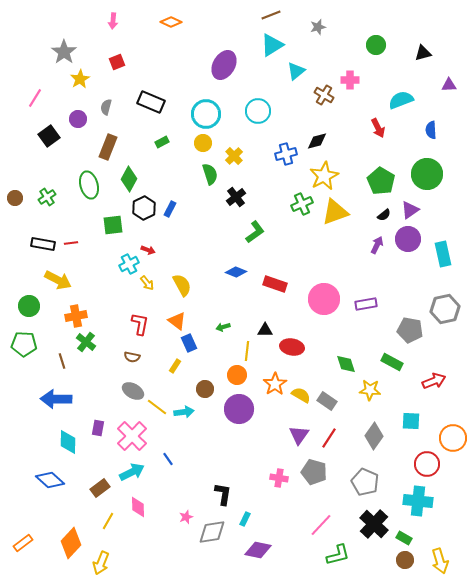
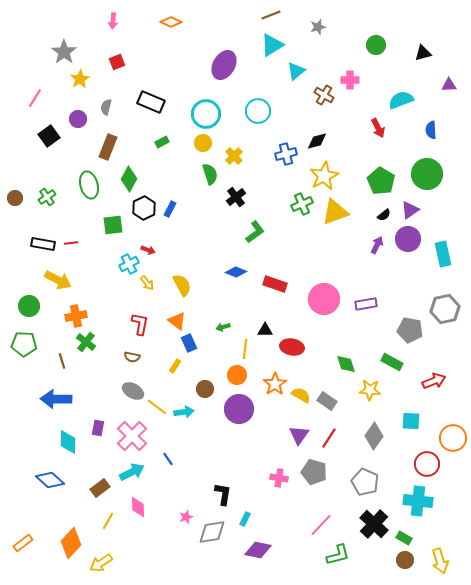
yellow line at (247, 351): moved 2 px left, 2 px up
yellow arrow at (101, 563): rotated 35 degrees clockwise
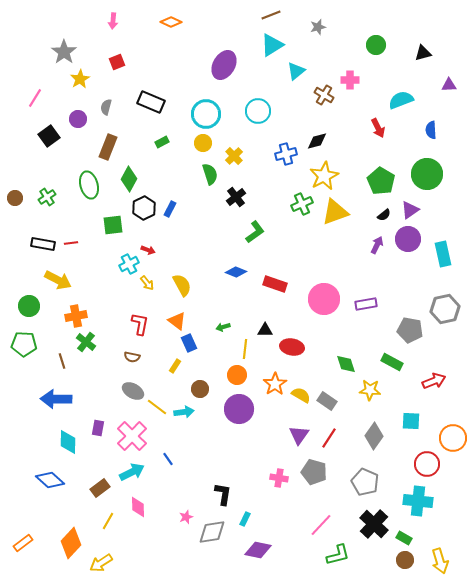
brown circle at (205, 389): moved 5 px left
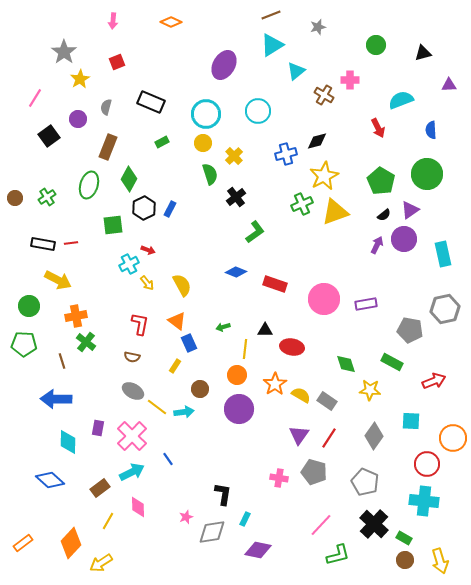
green ellipse at (89, 185): rotated 32 degrees clockwise
purple circle at (408, 239): moved 4 px left
cyan cross at (418, 501): moved 6 px right
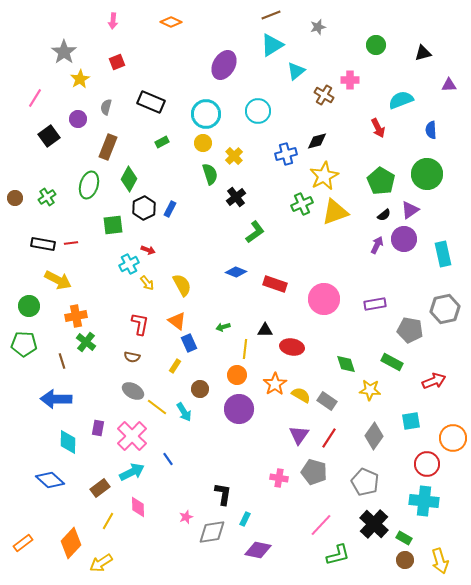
purple rectangle at (366, 304): moved 9 px right
cyan arrow at (184, 412): rotated 66 degrees clockwise
cyan square at (411, 421): rotated 12 degrees counterclockwise
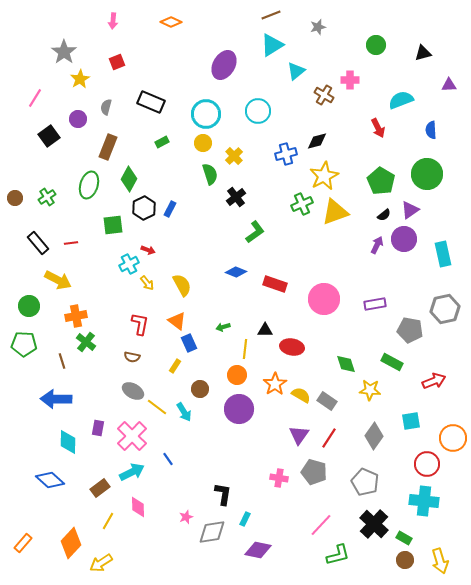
black rectangle at (43, 244): moved 5 px left, 1 px up; rotated 40 degrees clockwise
orange rectangle at (23, 543): rotated 12 degrees counterclockwise
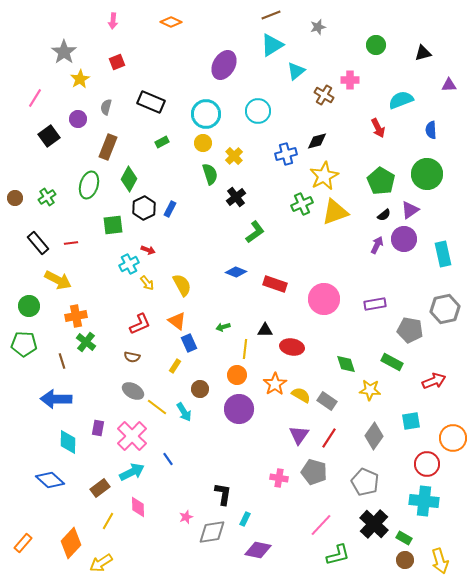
red L-shape at (140, 324): rotated 55 degrees clockwise
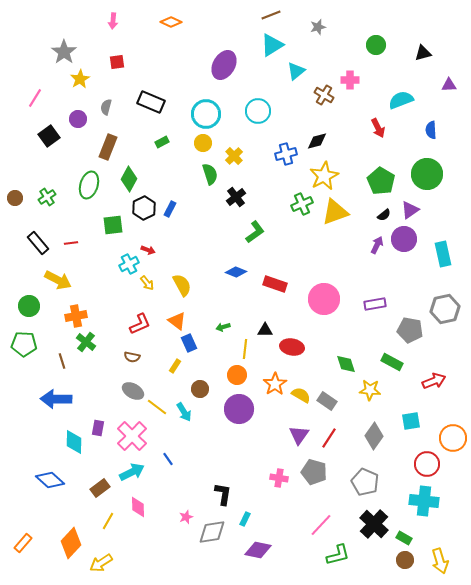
red square at (117, 62): rotated 14 degrees clockwise
cyan diamond at (68, 442): moved 6 px right
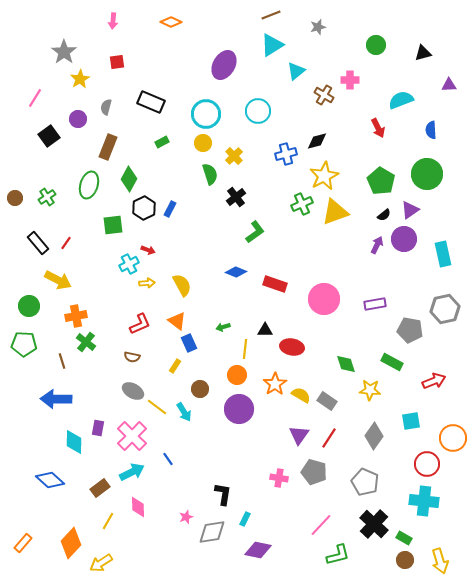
red line at (71, 243): moved 5 px left; rotated 48 degrees counterclockwise
yellow arrow at (147, 283): rotated 56 degrees counterclockwise
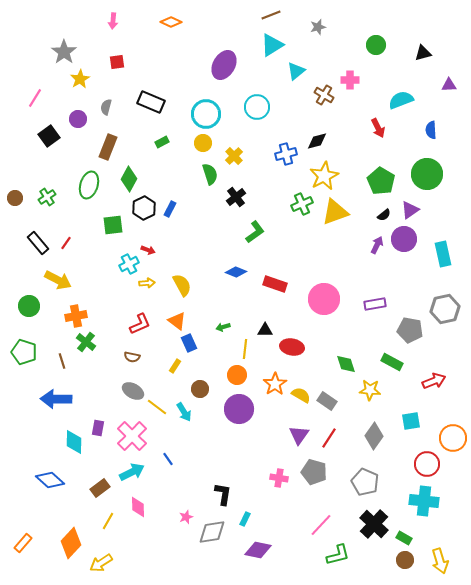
cyan circle at (258, 111): moved 1 px left, 4 px up
green pentagon at (24, 344): moved 8 px down; rotated 15 degrees clockwise
